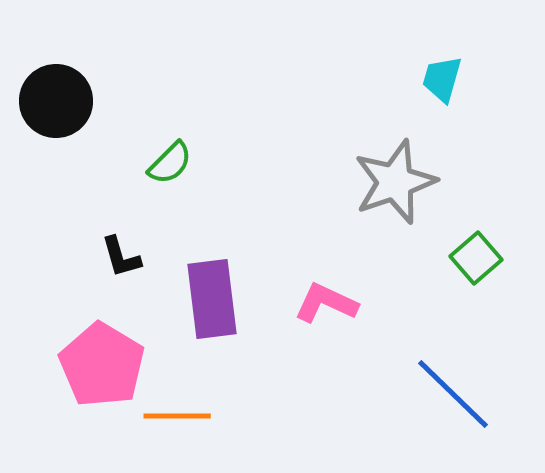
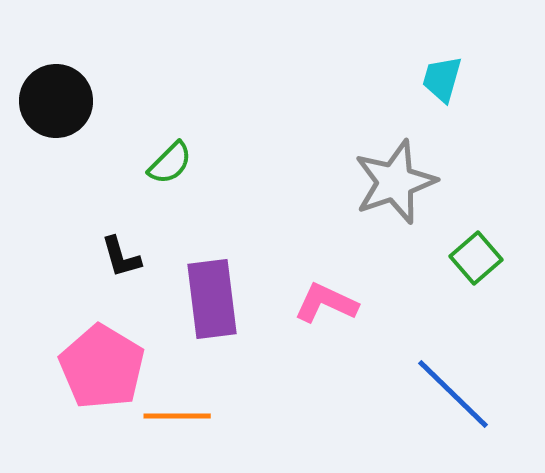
pink pentagon: moved 2 px down
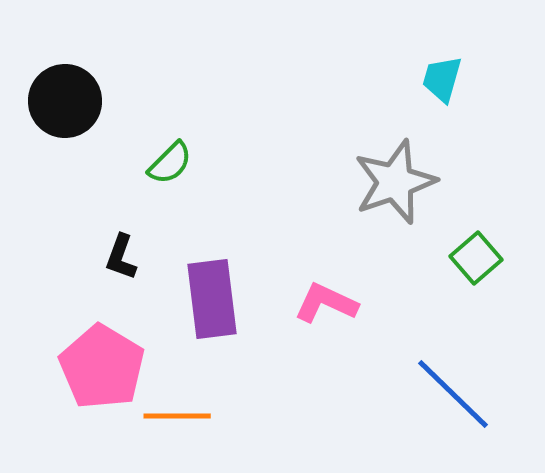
black circle: moved 9 px right
black L-shape: rotated 36 degrees clockwise
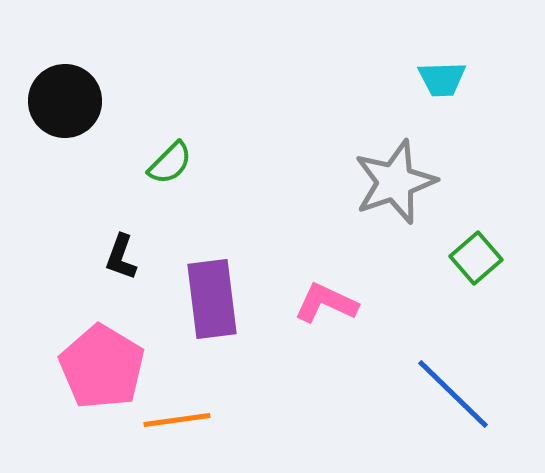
cyan trapezoid: rotated 108 degrees counterclockwise
orange line: moved 4 px down; rotated 8 degrees counterclockwise
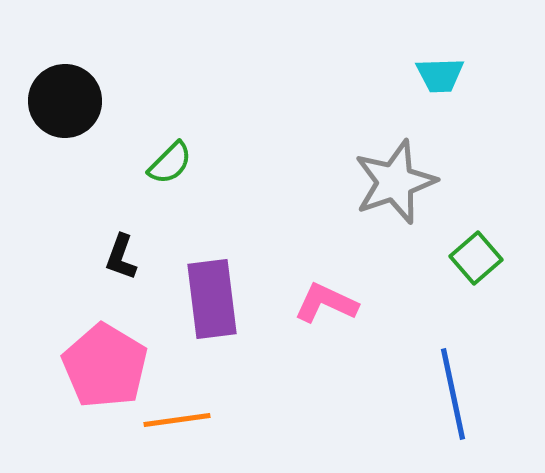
cyan trapezoid: moved 2 px left, 4 px up
pink pentagon: moved 3 px right, 1 px up
blue line: rotated 34 degrees clockwise
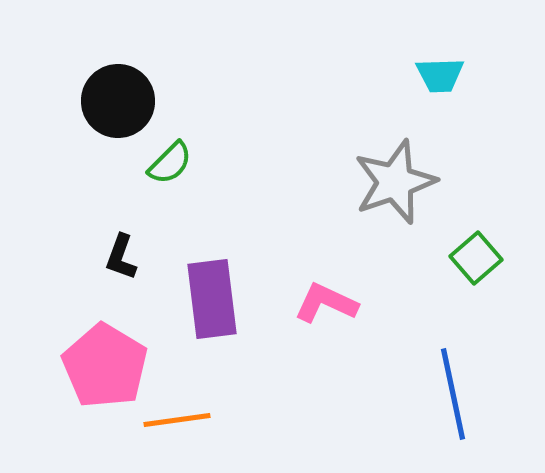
black circle: moved 53 px right
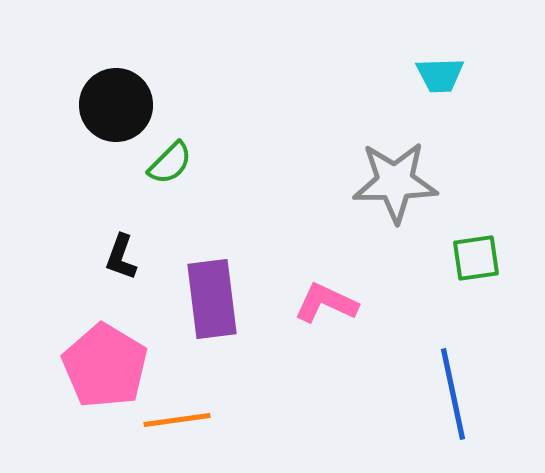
black circle: moved 2 px left, 4 px down
gray star: rotated 18 degrees clockwise
green square: rotated 33 degrees clockwise
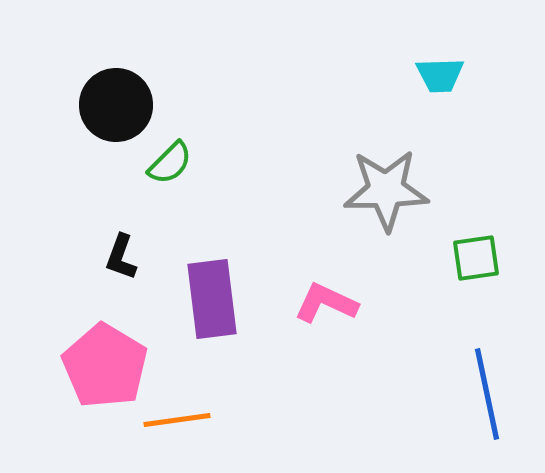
gray star: moved 9 px left, 8 px down
blue line: moved 34 px right
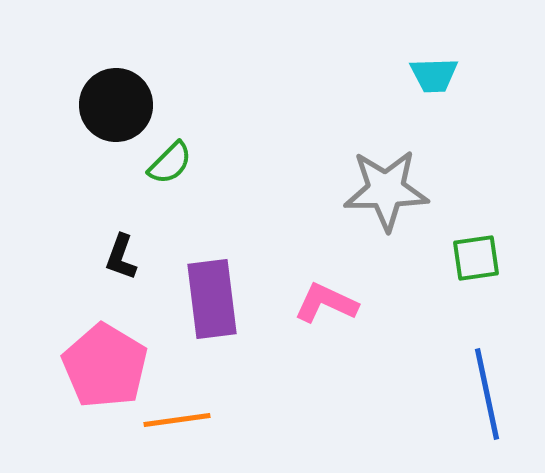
cyan trapezoid: moved 6 px left
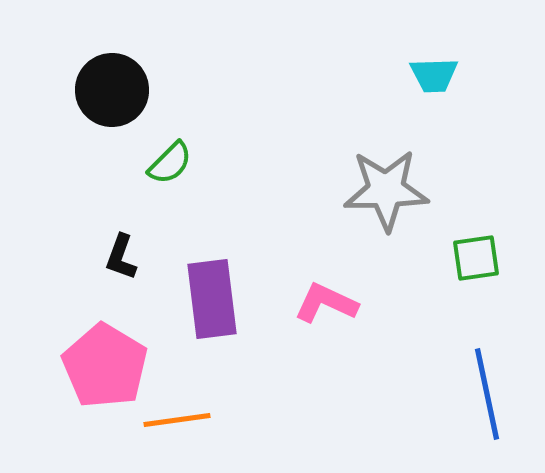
black circle: moved 4 px left, 15 px up
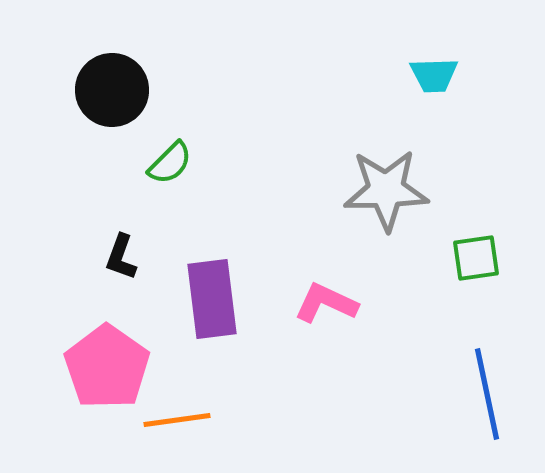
pink pentagon: moved 2 px right, 1 px down; rotated 4 degrees clockwise
